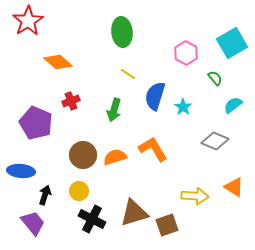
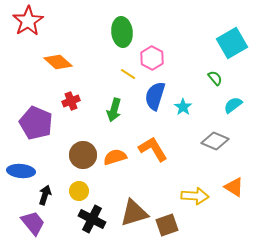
pink hexagon: moved 34 px left, 5 px down
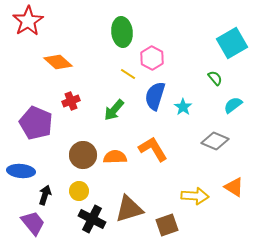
green arrow: rotated 25 degrees clockwise
orange semicircle: rotated 15 degrees clockwise
brown triangle: moved 5 px left, 4 px up
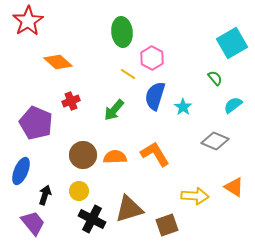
orange L-shape: moved 2 px right, 5 px down
blue ellipse: rotated 72 degrees counterclockwise
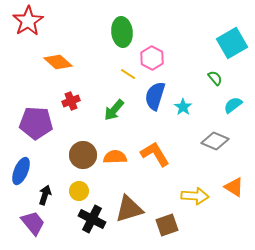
purple pentagon: rotated 20 degrees counterclockwise
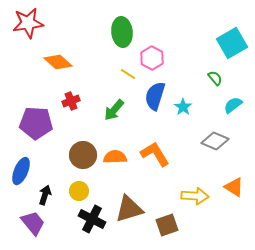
red star: moved 2 px down; rotated 24 degrees clockwise
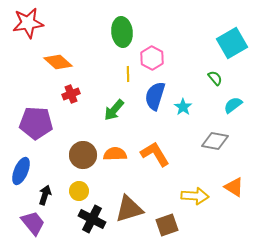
yellow line: rotated 56 degrees clockwise
red cross: moved 7 px up
gray diamond: rotated 12 degrees counterclockwise
orange semicircle: moved 3 px up
